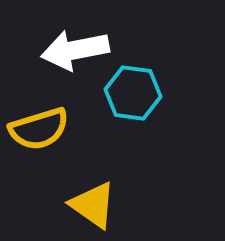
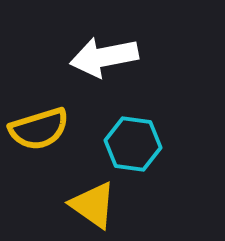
white arrow: moved 29 px right, 7 px down
cyan hexagon: moved 51 px down
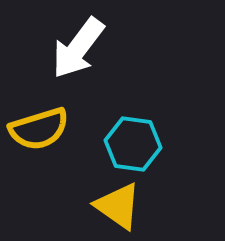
white arrow: moved 26 px left, 9 px up; rotated 42 degrees counterclockwise
yellow triangle: moved 25 px right, 1 px down
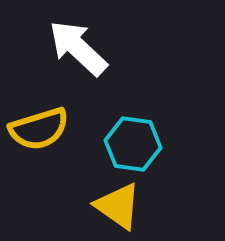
white arrow: rotated 96 degrees clockwise
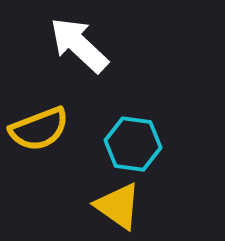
white arrow: moved 1 px right, 3 px up
yellow semicircle: rotated 4 degrees counterclockwise
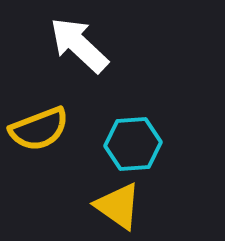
cyan hexagon: rotated 12 degrees counterclockwise
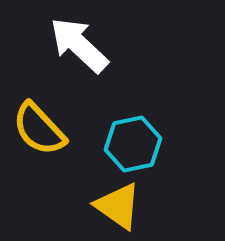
yellow semicircle: rotated 68 degrees clockwise
cyan hexagon: rotated 8 degrees counterclockwise
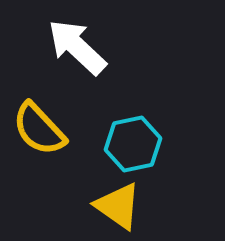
white arrow: moved 2 px left, 2 px down
